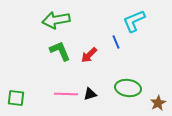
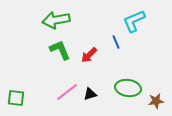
green L-shape: moved 1 px up
pink line: moved 1 px right, 2 px up; rotated 40 degrees counterclockwise
brown star: moved 2 px left, 2 px up; rotated 21 degrees clockwise
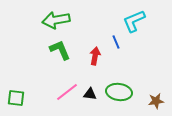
red arrow: moved 6 px right, 1 px down; rotated 144 degrees clockwise
green ellipse: moved 9 px left, 4 px down
black triangle: rotated 24 degrees clockwise
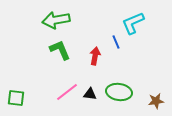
cyan L-shape: moved 1 px left, 2 px down
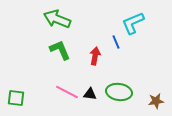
green arrow: moved 1 px right, 1 px up; rotated 32 degrees clockwise
pink line: rotated 65 degrees clockwise
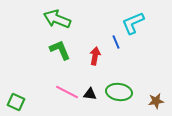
green square: moved 4 px down; rotated 18 degrees clockwise
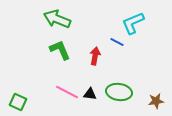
blue line: moved 1 px right; rotated 40 degrees counterclockwise
green square: moved 2 px right
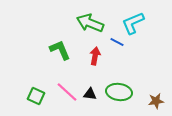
green arrow: moved 33 px right, 4 px down
pink line: rotated 15 degrees clockwise
green square: moved 18 px right, 6 px up
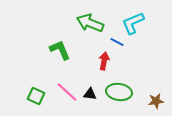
red arrow: moved 9 px right, 5 px down
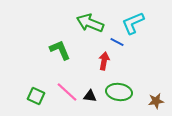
black triangle: moved 2 px down
